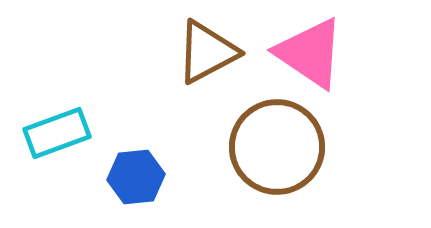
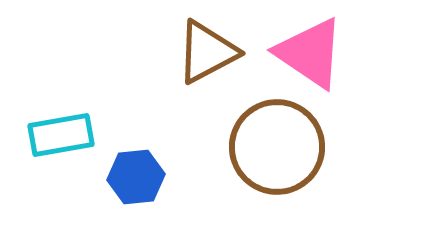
cyan rectangle: moved 4 px right, 2 px down; rotated 10 degrees clockwise
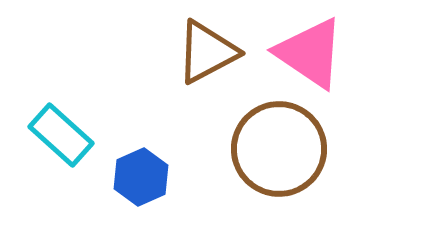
cyan rectangle: rotated 52 degrees clockwise
brown circle: moved 2 px right, 2 px down
blue hexagon: moved 5 px right; rotated 18 degrees counterclockwise
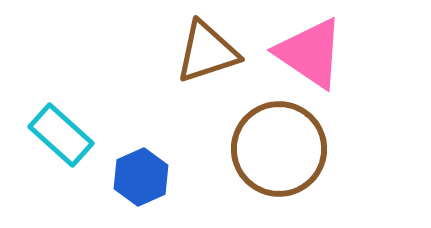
brown triangle: rotated 10 degrees clockwise
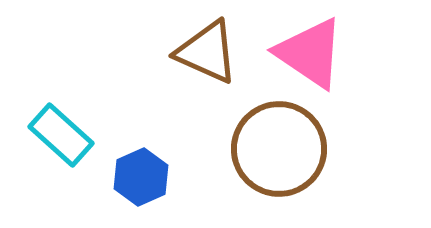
brown triangle: rotated 42 degrees clockwise
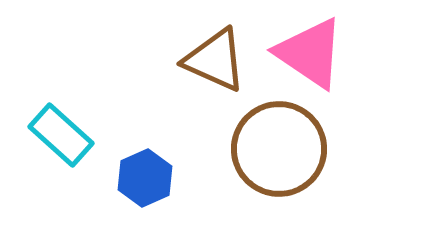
brown triangle: moved 8 px right, 8 px down
blue hexagon: moved 4 px right, 1 px down
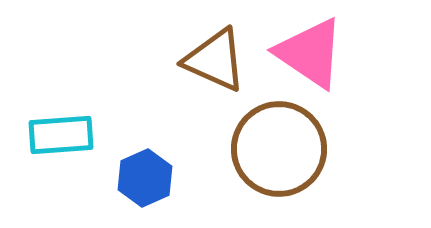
cyan rectangle: rotated 46 degrees counterclockwise
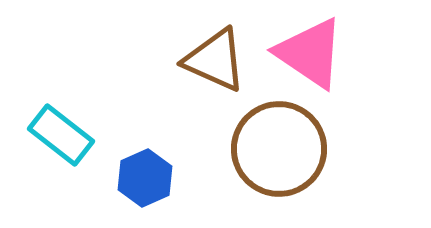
cyan rectangle: rotated 42 degrees clockwise
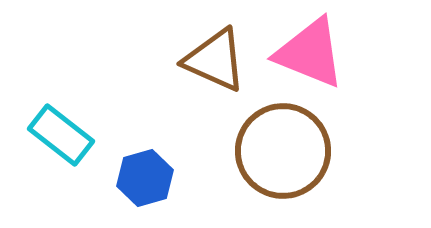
pink triangle: rotated 12 degrees counterclockwise
brown circle: moved 4 px right, 2 px down
blue hexagon: rotated 8 degrees clockwise
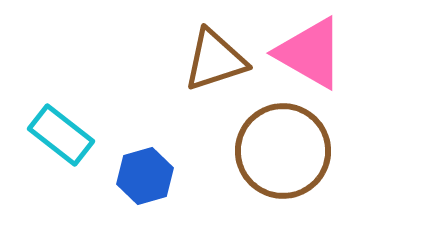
pink triangle: rotated 8 degrees clockwise
brown triangle: rotated 42 degrees counterclockwise
blue hexagon: moved 2 px up
